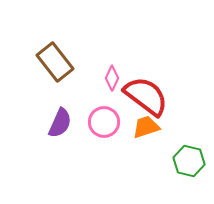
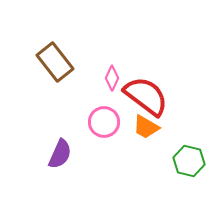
purple semicircle: moved 31 px down
orange trapezoid: rotated 132 degrees counterclockwise
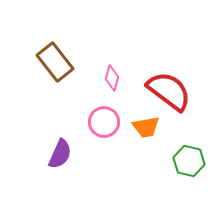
pink diamond: rotated 10 degrees counterclockwise
red semicircle: moved 23 px right, 5 px up
orange trapezoid: rotated 40 degrees counterclockwise
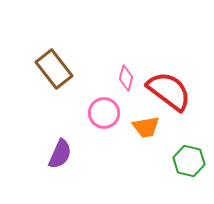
brown rectangle: moved 1 px left, 7 px down
pink diamond: moved 14 px right
pink circle: moved 9 px up
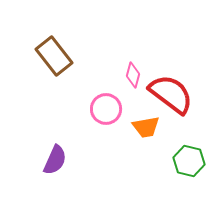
brown rectangle: moved 13 px up
pink diamond: moved 7 px right, 3 px up
red semicircle: moved 2 px right, 3 px down
pink circle: moved 2 px right, 4 px up
purple semicircle: moved 5 px left, 6 px down
